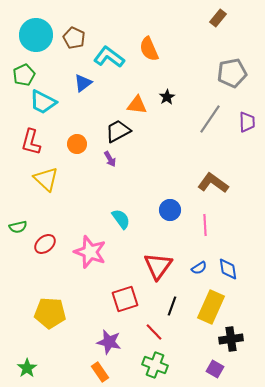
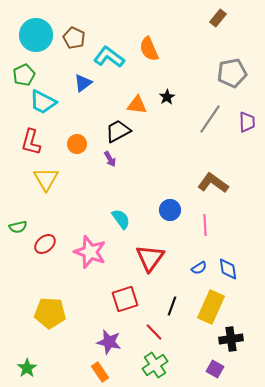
yellow triangle: rotated 16 degrees clockwise
red triangle: moved 8 px left, 8 px up
green cross: rotated 35 degrees clockwise
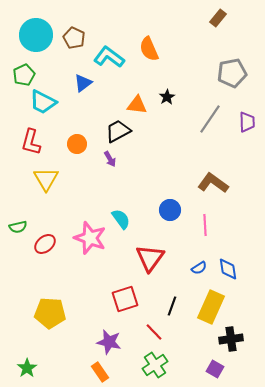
pink star: moved 14 px up
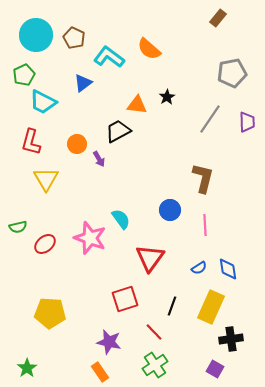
orange semicircle: rotated 25 degrees counterclockwise
purple arrow: moved 11 px left
brown L-shape: moved 10 px left, 5 px up; rotated 68 degrees clockwise
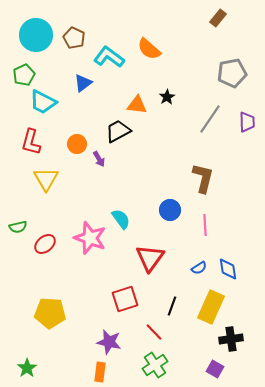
orange rectangle: rotated 42 degrees clockwise
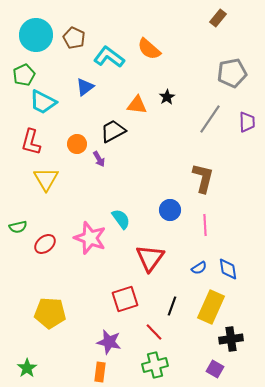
blue triangle: moved 2 px right, 4 px down
black trapezoid: moved 5 px left
green cross: rotated 20 degrees clockwise
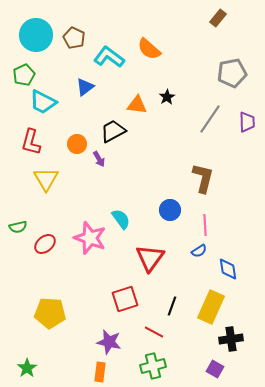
blue semicircle: moved 17 px up
red line: rotated 18 degrees counterclockwise
green cross: moved 2 px left, 1 px down
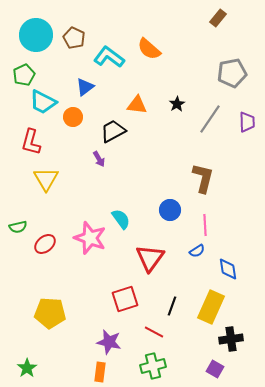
black star: moved 10 px right, 7 px down
orange circle: moved 4 px left, 27 px up
blue semicircle: moved 2 px left
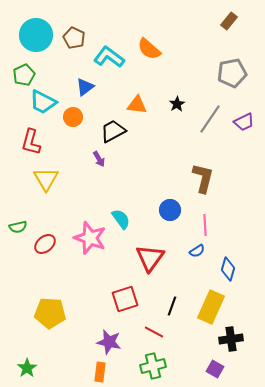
brown rectangle: moved 11 px right, 3 px down
purple trapezoid: moved 3 px left; rotated 65 degrees clockwise
blue diamond: rotated 25 degrees clockwise
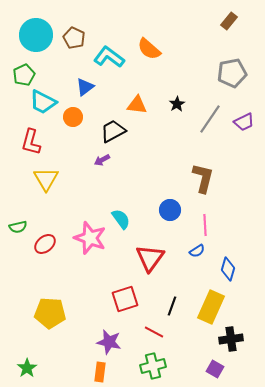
purple arrow: moved 3 px right, 1 px down; rotated 91 degrees clockwise
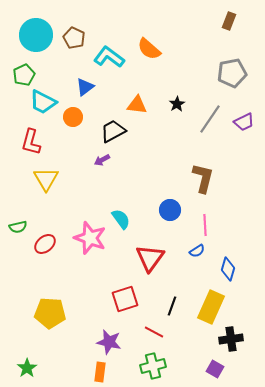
brown rectangle: rotated 18 degrees counterclockwise
